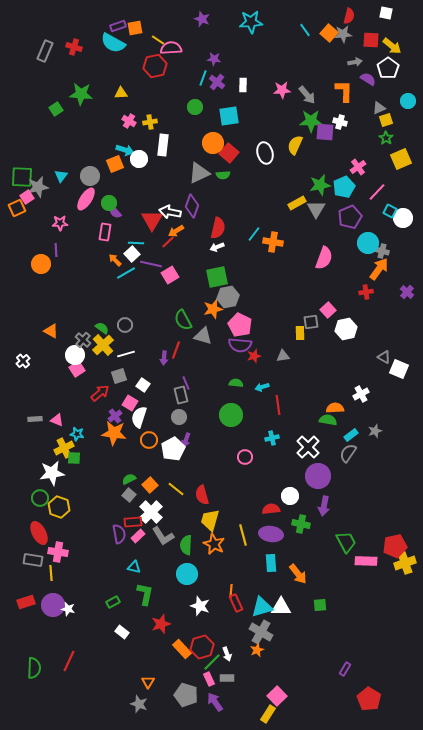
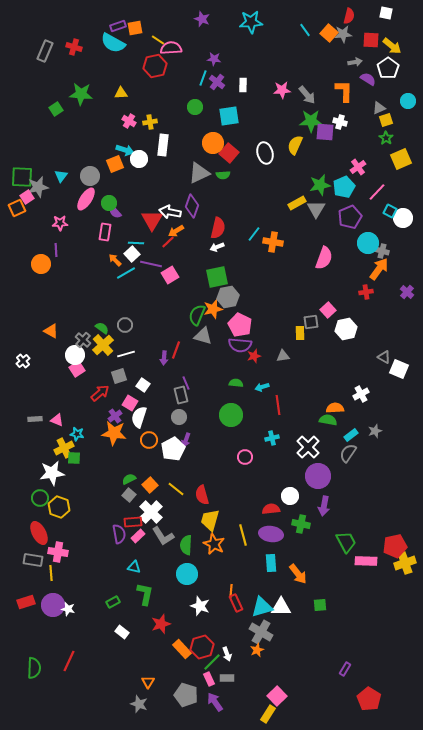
green semicircle at (183, 320): moved 14 px right, 5 px up; rotated 50 degrees clockwise
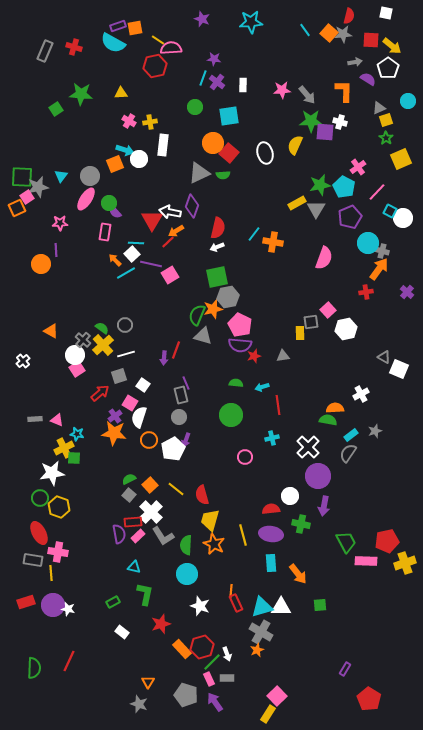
cyan pentagon at (344, 187): rotated 20 degrees counterclockwise
red pentagon at (395, 546): moved 8 px left, 5 px up
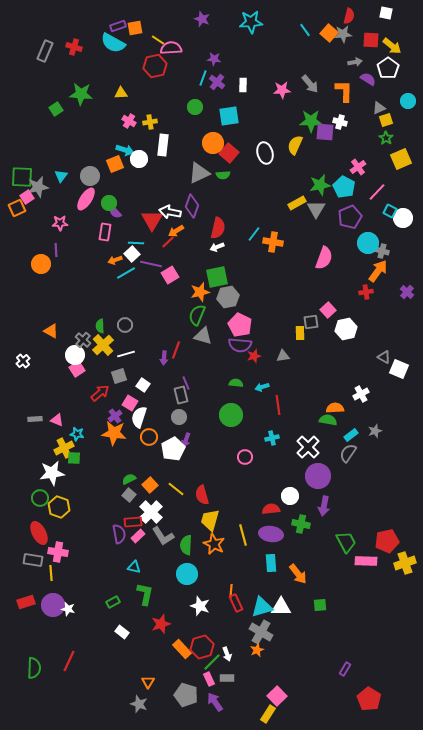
gray arrow at (307, 95): moved 3 px right, 11 px up
orange arrow at (115, 260): rotated 64 degrees counterclockwise
orange arrow at (379, 269): moved 1 px left, 2 px down
orange star at (213, 309): moved 13 px left, 17 px up
green semicircle at (102, 328): moved 2 px left, 2 px up; rotated 128 degrees counterclockwise
orange circle at (149, 440): moved 3 px up
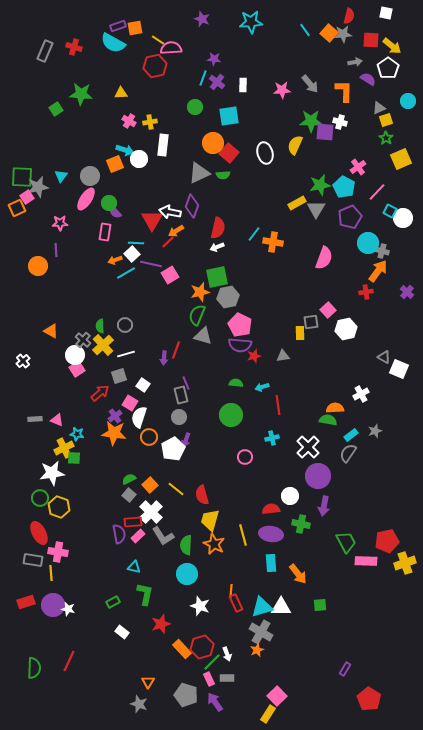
orange circle at (41, 264): moved 3 px left, 2 px down
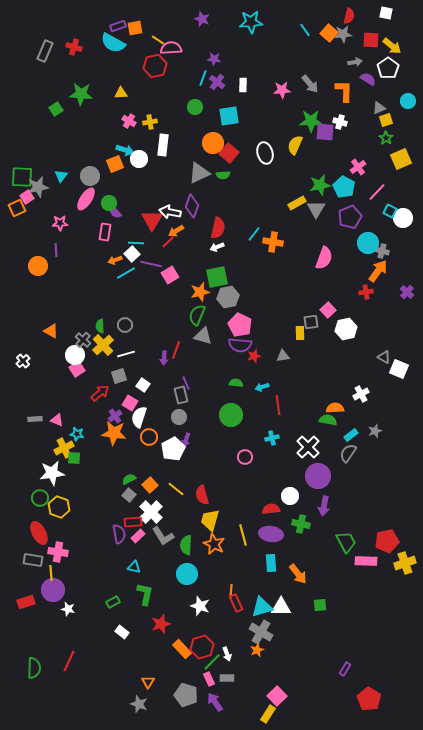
purple circle at (53, 605): moved 15 px up
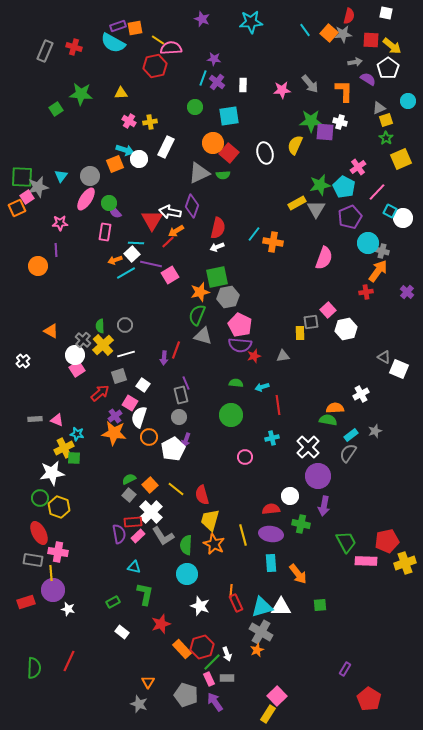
white rectangle at (163, 145): moved 3 px right, 2 px down; rotated 20 degrees clockwise
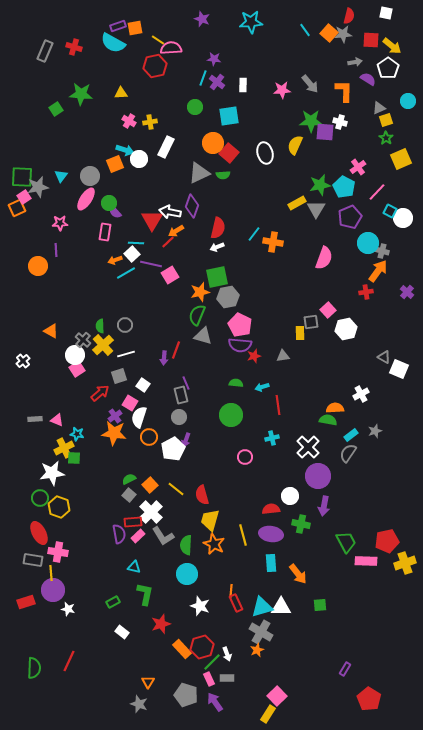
pink square at (27, 197): moved 3 px left
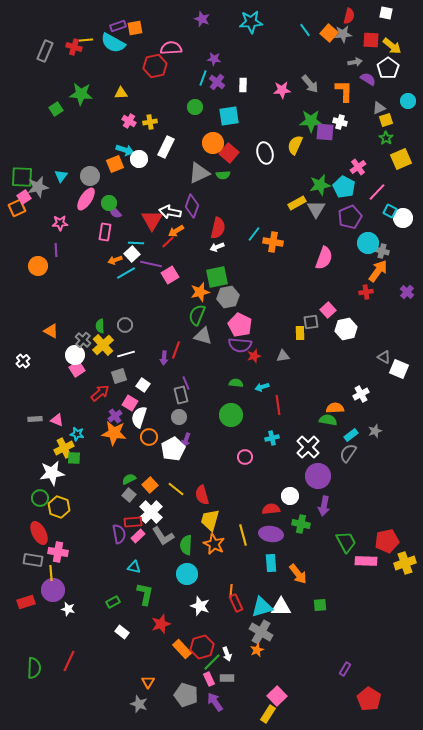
yellow line at (158, 40): moved 72 px left; rotated 40 degrees counterclockwise
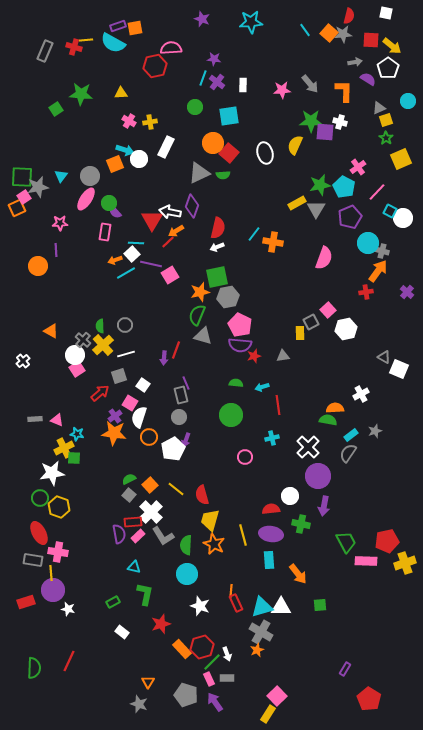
gray square at (311, 322): rotated 21 degrees counterclockwise
cyan rectangle at (271, 563): moved 2 px left, 3 px up
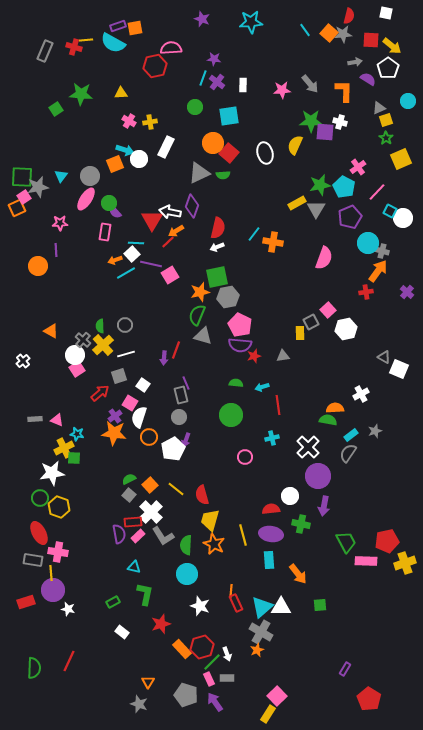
cyan triangle at (262, 607): rotated 25 degrees counterclockwise
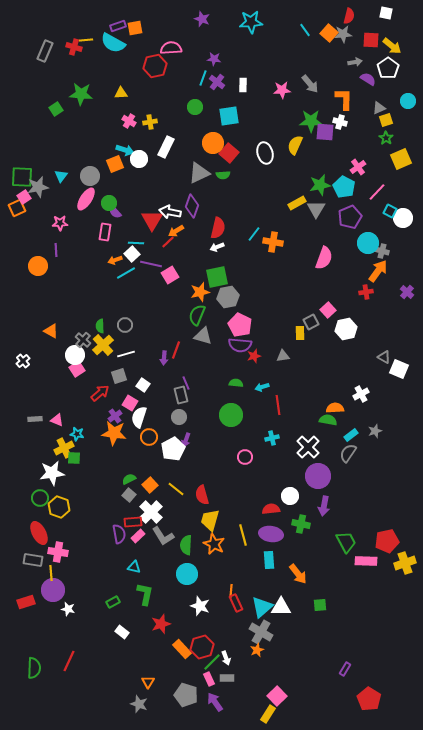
orange L-shape at (344, 91): moved 8 px down
white arrow at (227, 654): moved 1 px left, 4 px down
